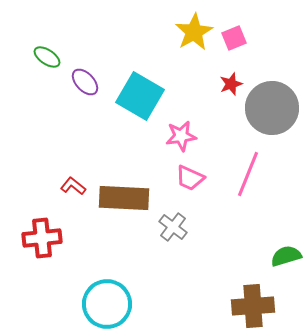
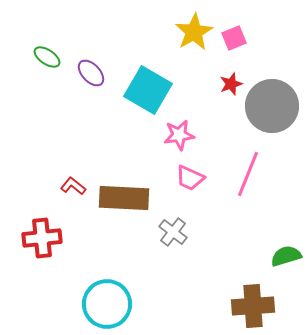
purple ellipse: moved 6 px right, 9 px up
cyan square: moved 8 px right, 6 px up
gray circle: moved 2 px up
pink star: moved 2 px left, 1 px up
gray cross: moved 5 px down
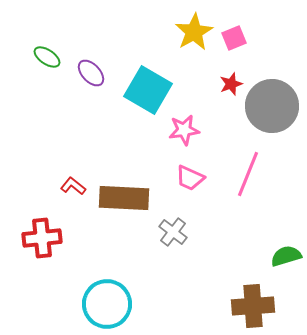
pink star: moved 5 px right, 5 px up
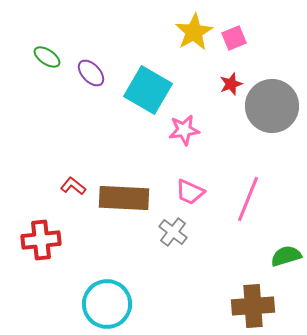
pink line: moved 25 px down
pink trapezoid: moved 14 px down
red cross: moved 1 px left, 2 px down
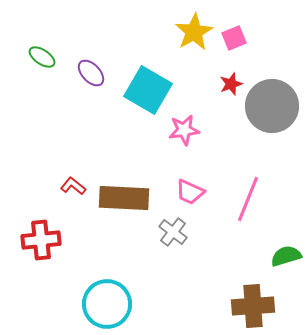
green ellipse: moved 5 px left
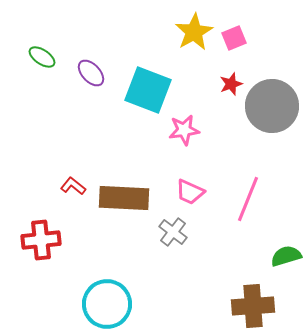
cyan square: rotated 9 degrees counterclockwise
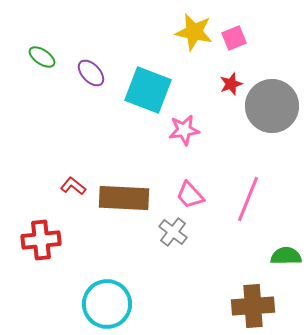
yellow star: rotated 30 degrees counterclockwise
pink trapezoid: moved 3 px down; rotated 24 degrees clockwise
green semicircle: rotated 16 degrees clockwise
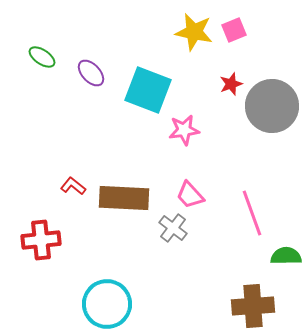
pink square: moved 8 px up
pink line: moved 4 px right, 14 px down; rotated 42 degrees counterclockwise
gray cross: moved 4 px up
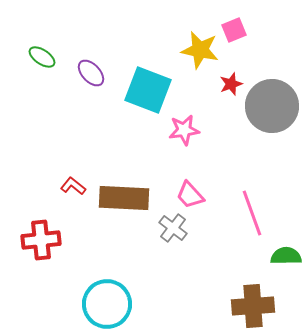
yellow star: moved 6 px right, 18 px down
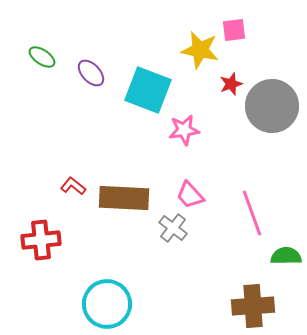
pink square: rotated 15 degrees clockwise
